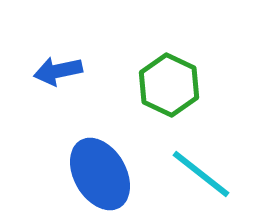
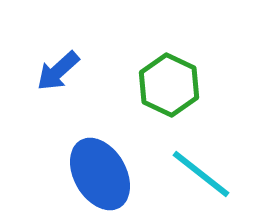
blue arrow: rotated 30 degrees counterclockwise
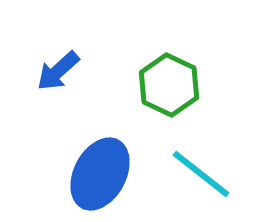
blue ellipse: rotated 58 degrees clockwise
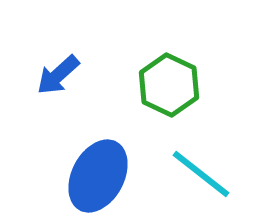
blue arrow: moved 4 px down
blue ellipse: moved 2 px left, 2 px down
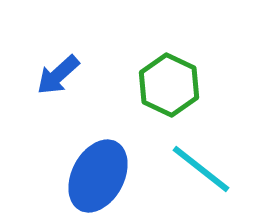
cyan line: moved 5 px up
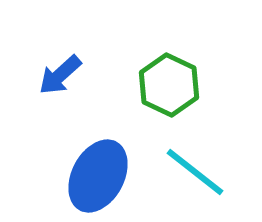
blue arrow: moved 2 px right
cyan line: moved 6 px left, 3 px down
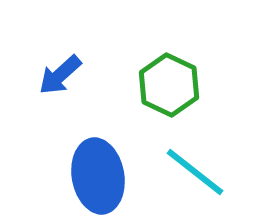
blue ellipse: rotated 38 degrees counterclockwise
